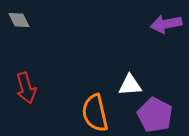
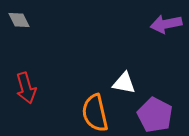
white triangle: moved 6 px left, 2 px up; rotated 15 degrees clockwise
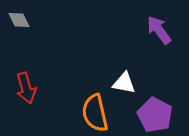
purple arrow: moved 7 px left, 6 px down; rotated 64 degrees clockwise
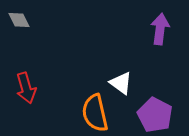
purple arrow: moved 1 px right, 1 px up; rotated 44 degrees clockwise
white triangle: moved 3 px left; rotated 25 degrees clockwise
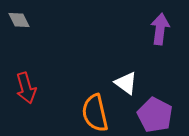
white triangle: moved 5 px right
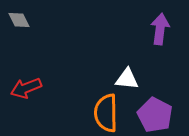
white triangle: moved 1 px right, 4 px up; rotated 30 degrees counterclockwise
red arrow: rotated 84 degrees clockwise
orange semicircle: moved 11 px right; rotated 12 degrees clockwise
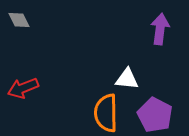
red arrow: moved 3 px left
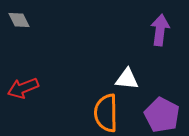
purple arrow: moved 1 px down
purple pentagon: moved 7 px right
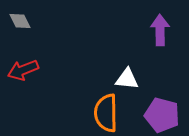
gray diamond: moved 1 px right, 1 px down
purple arrow: rotated 8 degrees counterclockwise
red arrow: moved 18 px up
purple pentagon: rotated 12 degrees counterclockwise
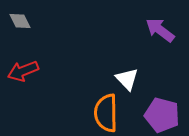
purple arrow: rotated 52 degrees counterclockwise
red arrow: moved 1 px down
white triangle: rotated 40 degrees clockwise
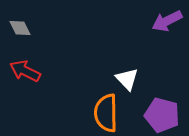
gray diamond: moved 7 px down
purple arrow: moved 7 px right, 9 px up; rotated 64 degrees counterclockwise
red arrow: moved 2 px right; rotated 48 degrees clockwise
